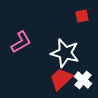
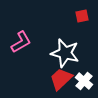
white cross: moved 1 px right, 1 px down
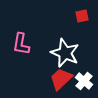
pink L-shape: moved 2 px down; rotated 130 degrees clockwise
white star: rotated 8 degrees clockwise
